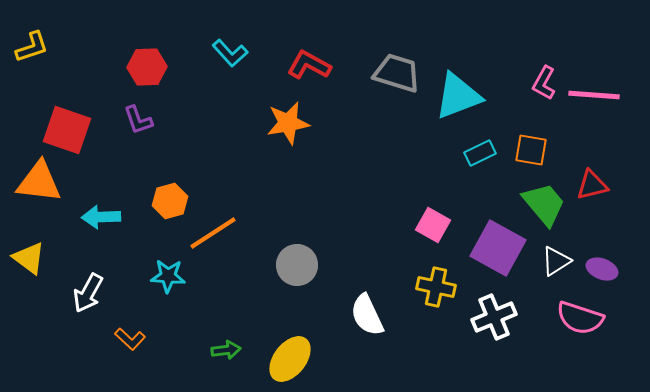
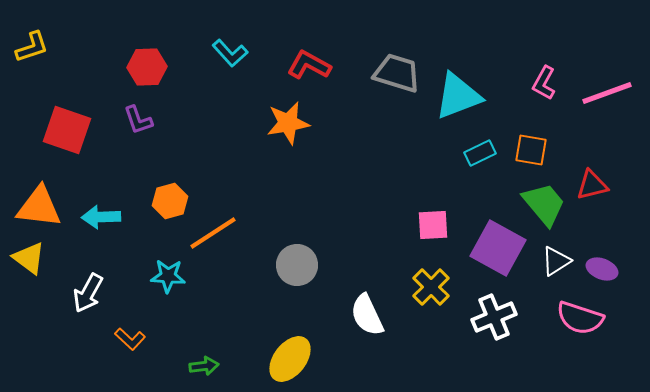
pink line: moved 13 px right, 2 px up; rotated 24 degrees counterclockwise
orange triangle: moved 25 px down
pink square: rotated 32 degrees counterclockwise
yellow cross: moved 5 px left; rotated 33 degrees clockwise
green arrow: moved 22 px left, 16 px down
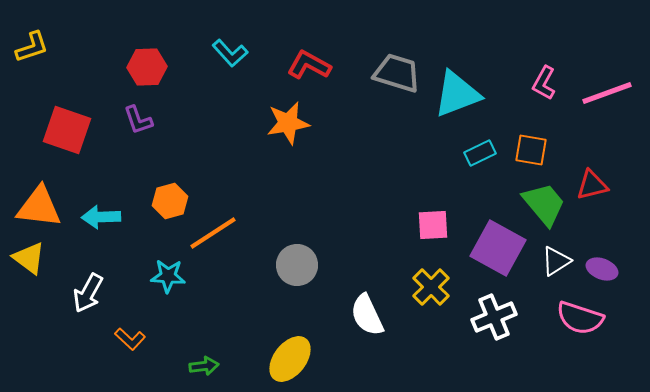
cyan triangle: moved 1 px left, 2 px up
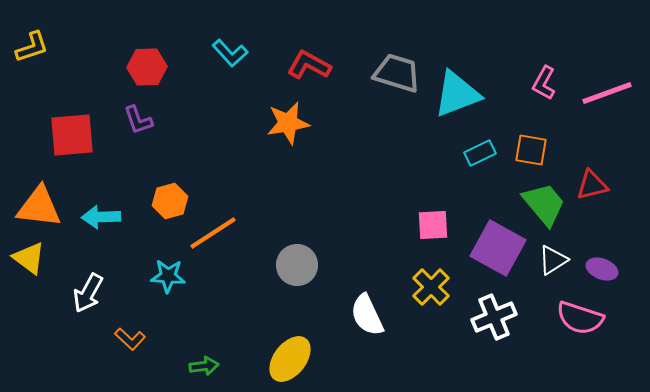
red square: moved 5 px right, 5 px down; rotated 24 degrees counterclockwise
white triangle: moved 3 px left, 1 px up
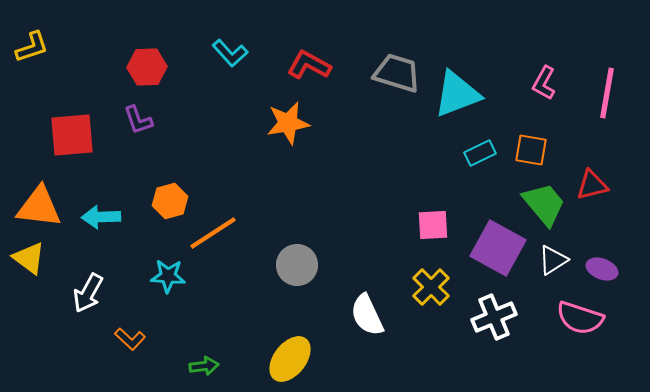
pink line: rotated 60 degrees counterclockwise
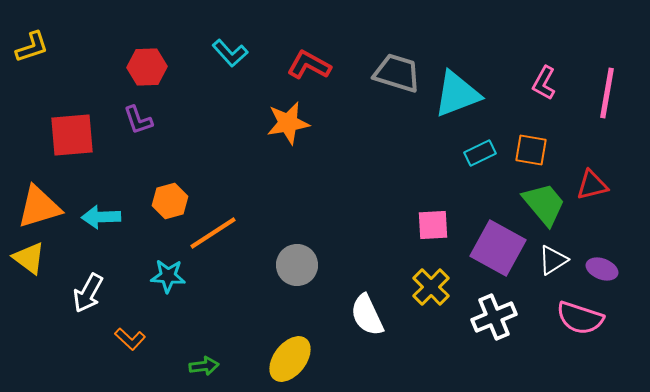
orange triangle: rotated 24 degrees counterclockwise
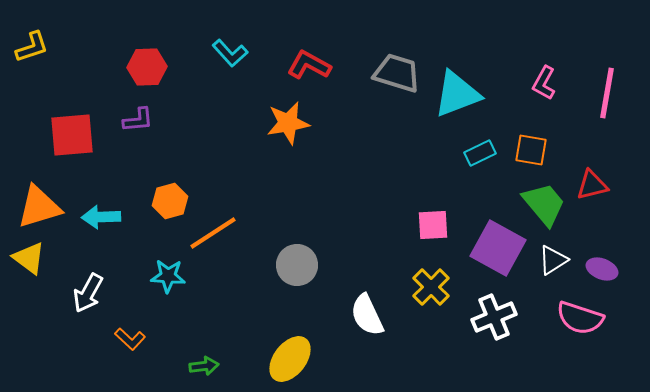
purple L-shape: rotated 76 degrees counterclockwise
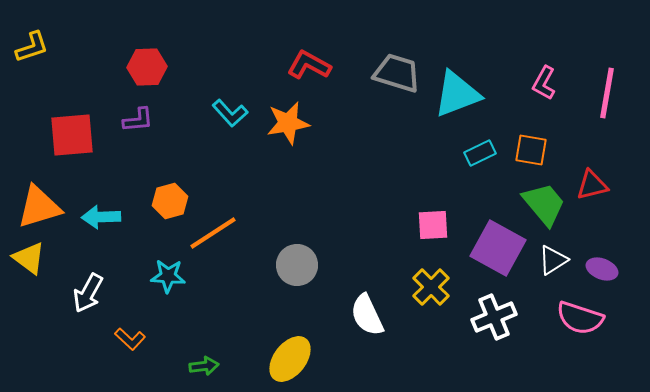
cyan L-shape: moved 60 px down
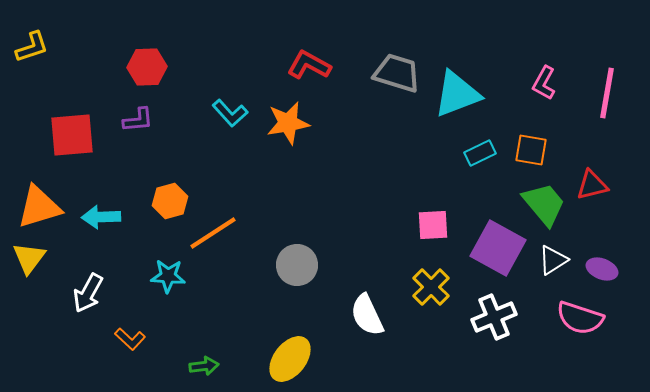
yellow triangle: rotated 30 degrees clockwise
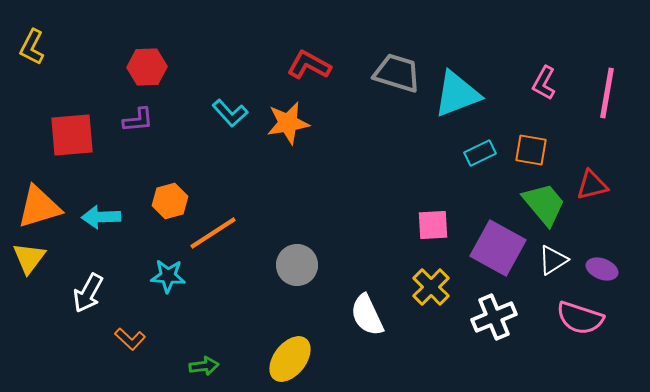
yellow L-shape: rotated 135 degrees clockwise
